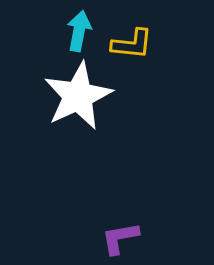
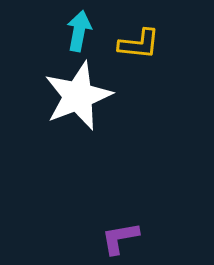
yellow L-shape: moved 7 px right
white star: rotated 4 degrees clockwise
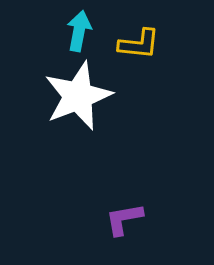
purple L-shape: moved 4 px right, 19 px up
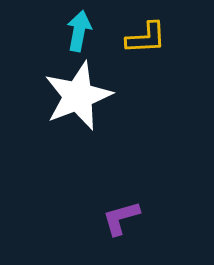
yellow L-shape: moved 7 px right, 6 px up; rotated 9 degrees counterclockwise
purple L-shape: moved 3 px left, 1 px up; rotated 6 degrees counterclockwise
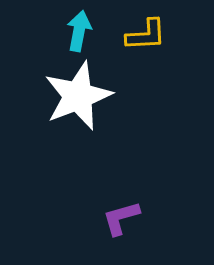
yellow L-shape: moved 3 px up
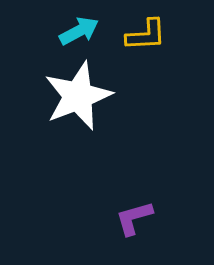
cyan arrow: rotated 51 degrees clockwise
purple L-shape: moved 13 px right
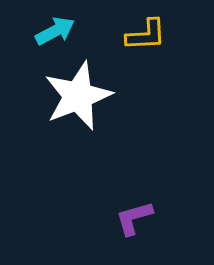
cyan arrow: moved 24 px left
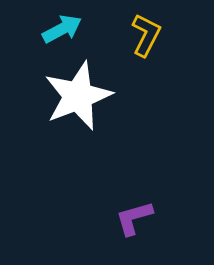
cyan arrow: moved 7 px right, 2 px up
yellow L-shape: rotated 60 degrees counterclockwise
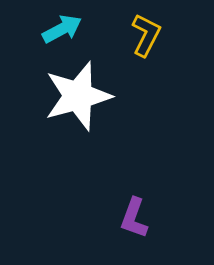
white star: rotated 6 degrees clockwise
purple L-shape: rotated 54 degrees counterclockwise
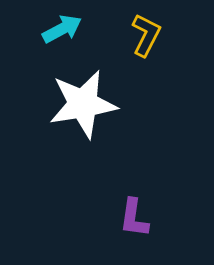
white star: moved 5 px right, 8 px down; rotated 6 degrees clockwise
purple L-shape: rotated 12 degrees counterclockwise
